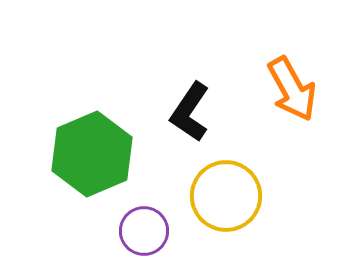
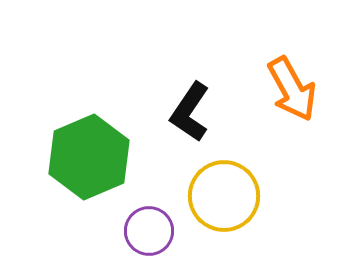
green hexagon: moved 3 px left, 3 px down
yellow circle: moved 2 px left
purple circle: moved 5 px right
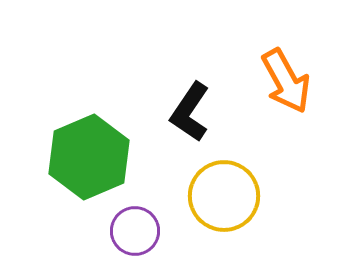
orange arrow: moved 6 px left, 8 px up
purple circle: moved 14 px left
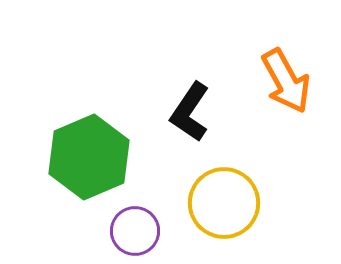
yellow circle: moved 7 px down
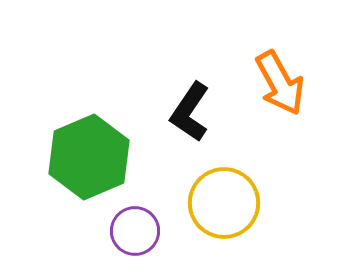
orange arrow: moved 6 px left, 2 px down
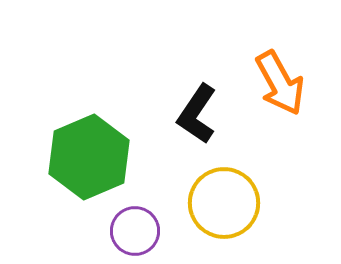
black L-shape: moved 7 px right, 2 px down
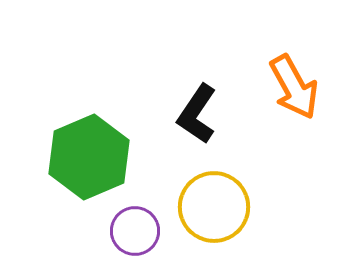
orange arrow: moved 14 px right, 4 px down
yellow circle: moved 10 px left, 4 px down
